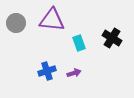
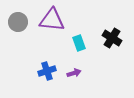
gray circle: moved 2 px right, 1 px up
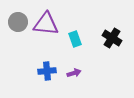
purple triangle: moved 6 px left, 4 px down
cyan rectangle: moved 4 px left, 4 px up
blue cross: rotated 12 degrees clockwise
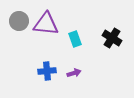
gray circle: moved 1 px right, 1 px up
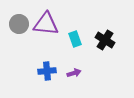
gray circle: moved 3 px down
black cross: moved 7 px left, 2 px down
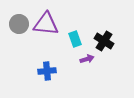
black cross: moved 1 px left, 1 px down
purple arrow: moved 13 px right, 14 px up
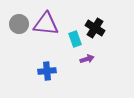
black cross: moved 9 px left, 13 px up
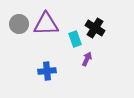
purple triangle: rotated 8 degrees counterclockwise
purple arrow: rotated 48 degrees counterclockwise
